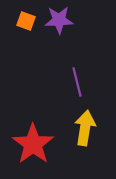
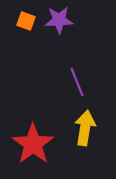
purple line: rotated 8 degrees counterclockwise
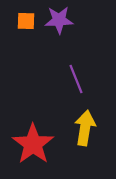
orange square: rotated 18 degrees counterclockwise
purple line: moved 1 px left, 3 px up
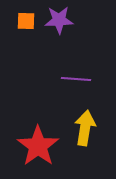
purple line: rotated 64 degrees counterclockwise
red star: moved 5 px right, 2 px down
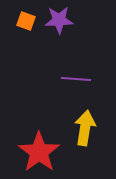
orange square: rotated 18 degrees clockwise
red star: moved 1 px right, 6 px down
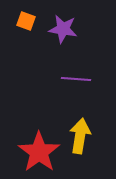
purple star: moved 4 px right, 9 px down; rotated 12 degrees clockwise
yellow arrow: moved 5 px left, 8 px down
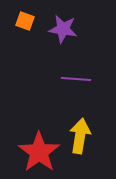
orange square: moved 1 px left
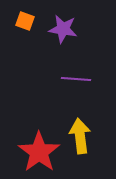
yellow arrow: rotated 16 degrees counterclockwise
